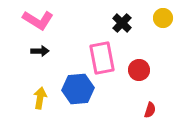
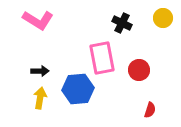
black cross: rotated 18 degrees counterclockwise
black arrow: moved 20 px down
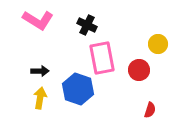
yellow circle: moved 5 px left, 26 px down
black cross: moved 35 px left, 2 px down
blue hexagon: rotated 24 degrees clockwise
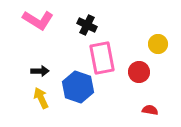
red circle: moved 2 px down
blue hexagon: moved 2 px up
yellow arrow: moved 1 px right; rotated 35 degrees counterclockwise
red semicircle: rotated 98 degrees counterclockwise
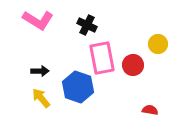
red circle: moved 6 px left, 7 px up
yellow arrow: rotated 15 degrees counterclockwise
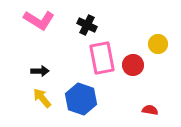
pink L-shape: moved 1 px right
blue hexagon: moved 3 px right, 12 px down
yellow arrow: moved 1 px right
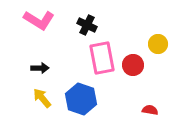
black arrow: moved 3 px up
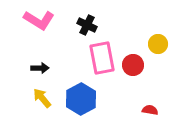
blue hexagon: rotated 12 degrees clockwise
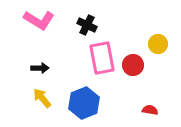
blue hexagon: moved 3 px right, 4 px down; rotated 8 degrees clockwise
